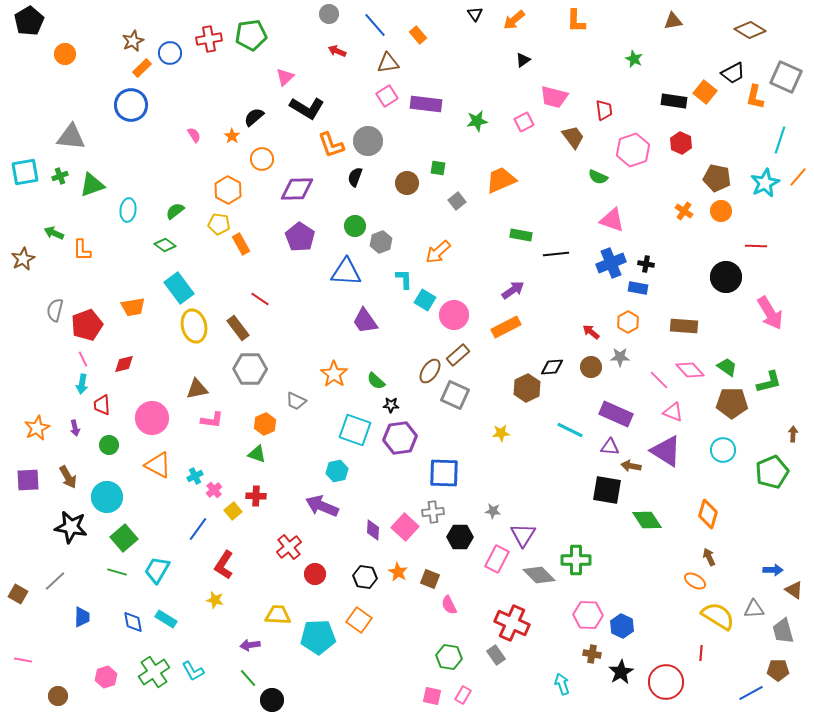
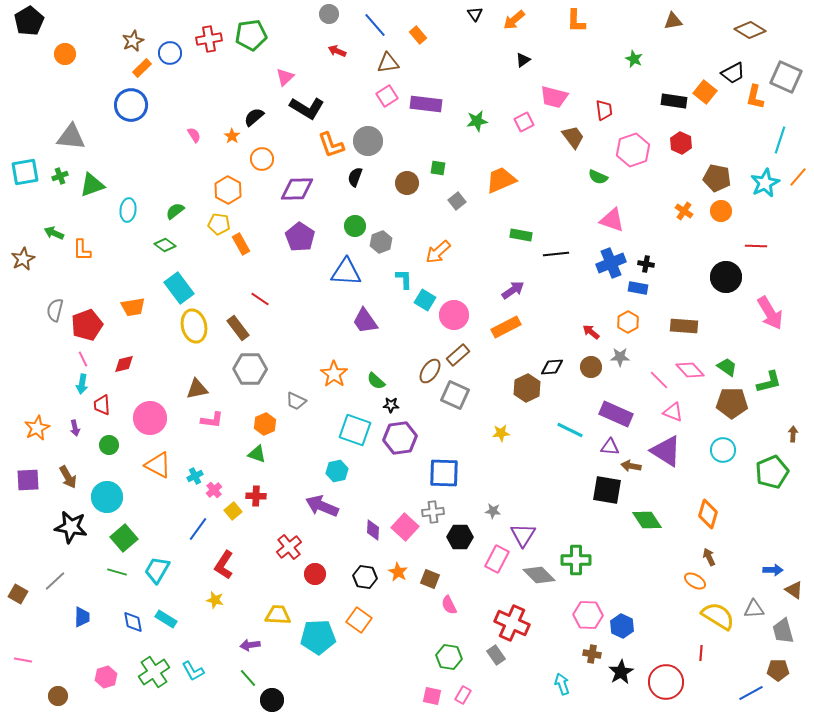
pink circle at (152, 418): moved 2 px left
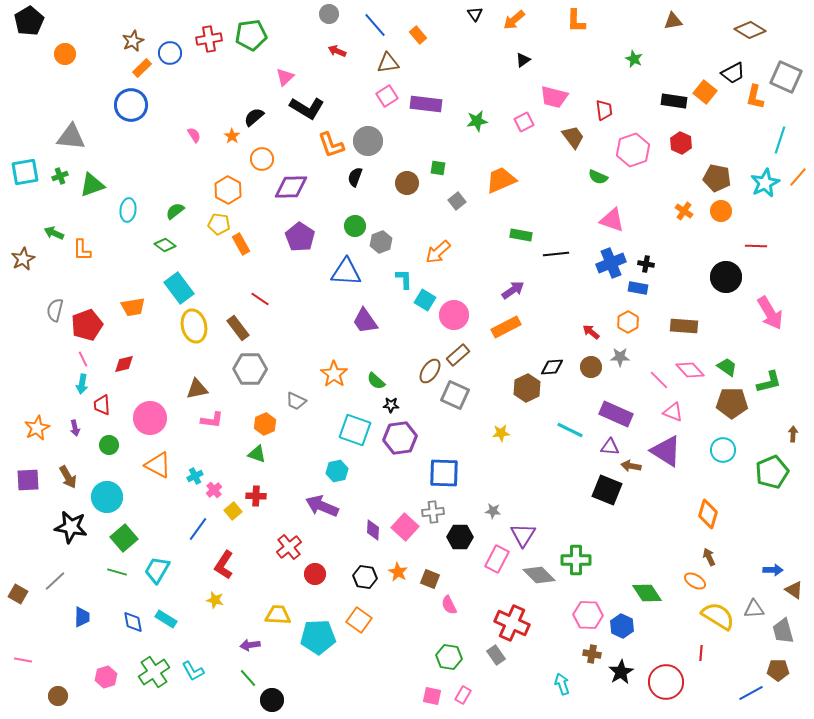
purple diamond at (297, 189): moved 6 px left, 2 px up
black square at (607, 490): rotated 12 degrees clockwise
green diamond at (647, 520): moved 73 px down
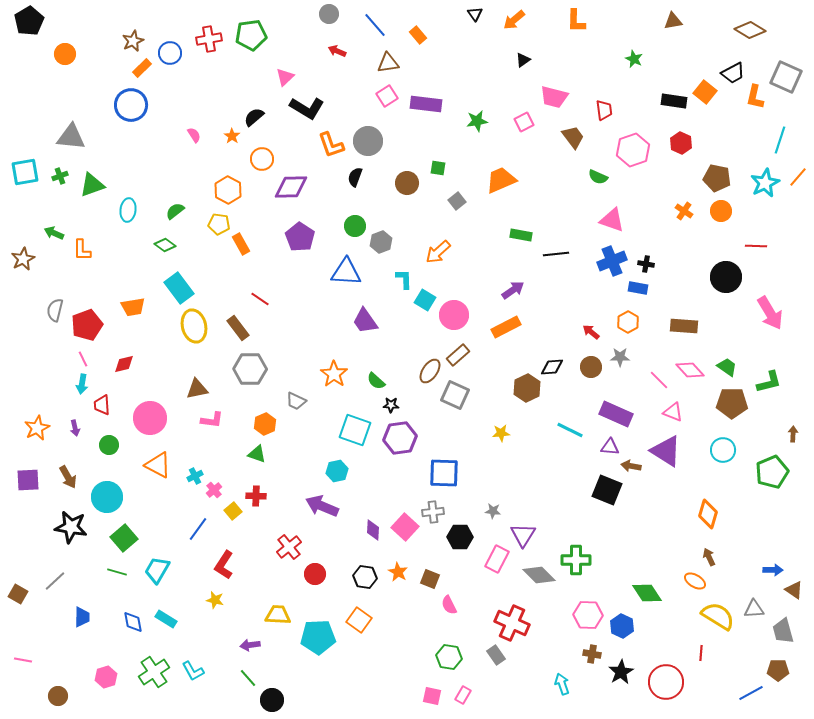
blue cross at (611, 263): moved 1 px right, 2 px up
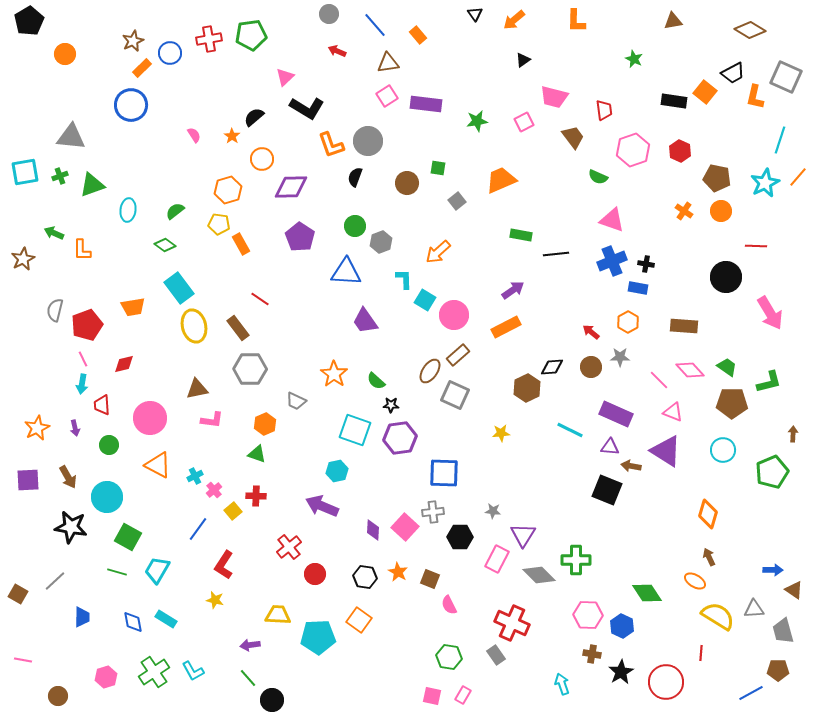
red hexagon at (681, 143): moved 1 px left, 8 px down
orange hexagon at (228, 190): rotated 16 degrees clockwise
green square at (124, 538): moved 4 px right, 1 px up; rotated 20 degrees counterclockwise
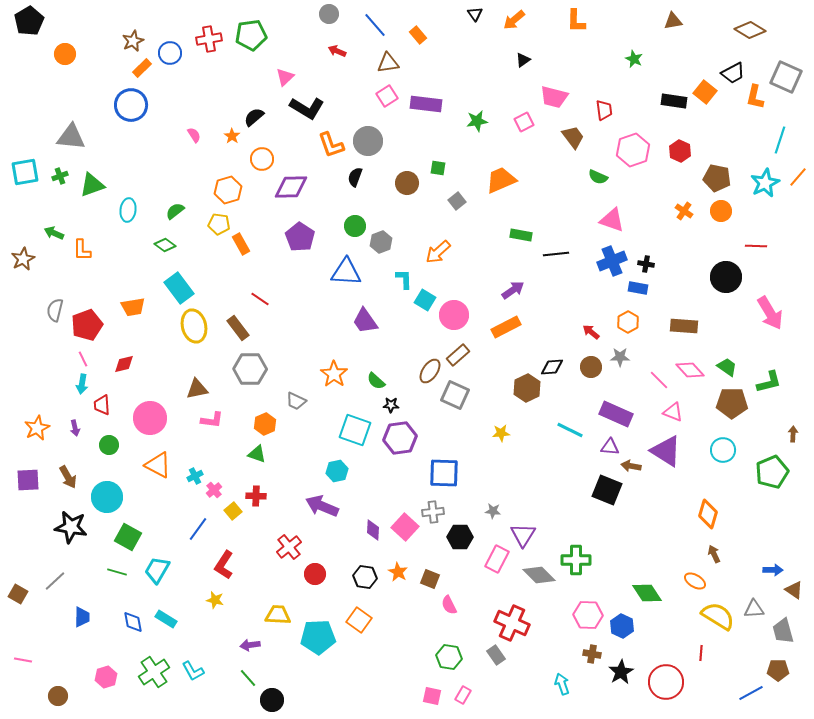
brown arrow at (709, 557): moved 5 px right, 3 px up
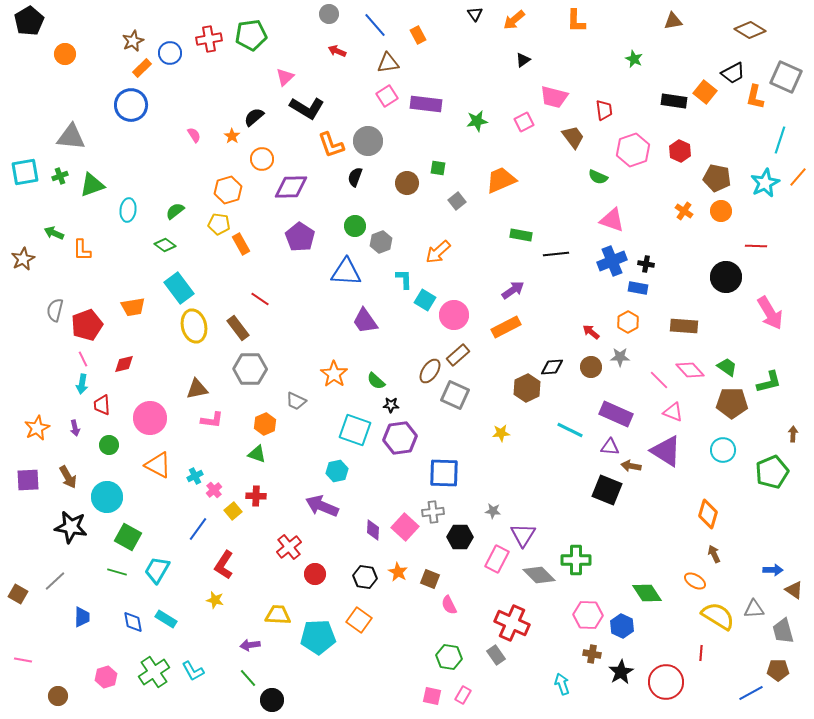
orange rectangle at (418, 35): rotated 12 degrees clockwise
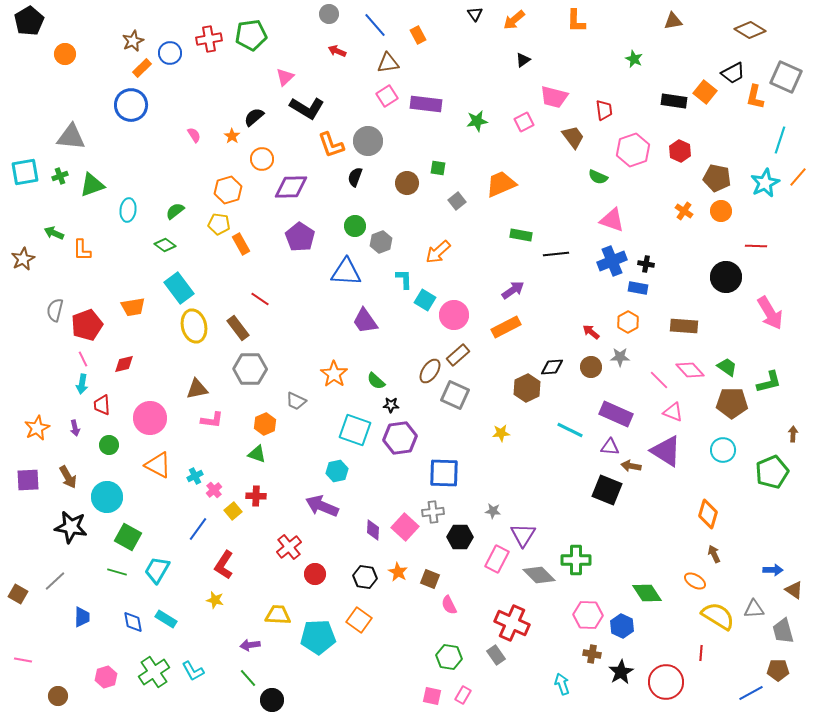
orange trapezoid at (501, 180): moved 4 px down
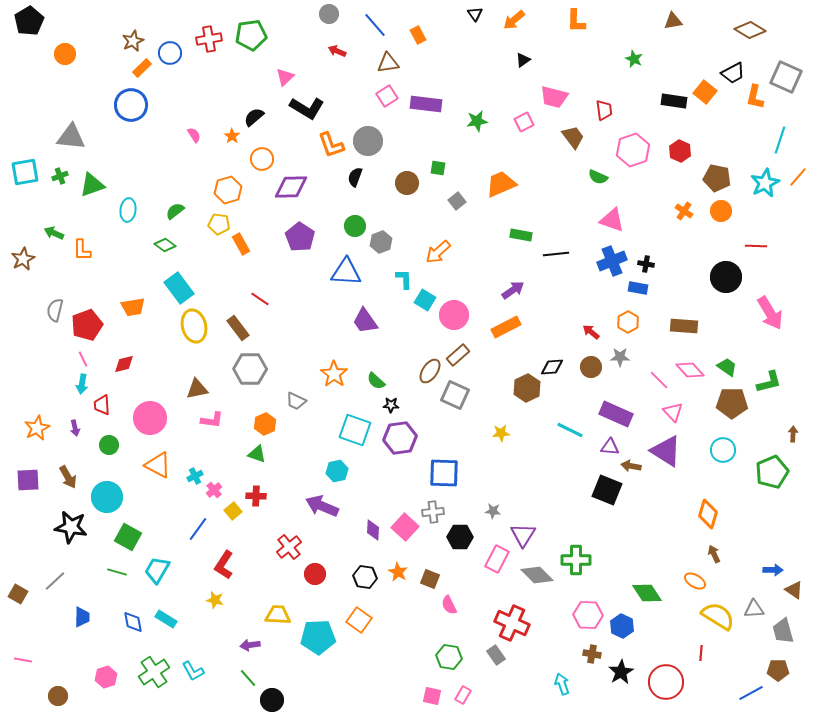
pink triangle at (673, 412): rotated 25 degrees clockwise
gray diamond at (539, 575): moved 2 px left
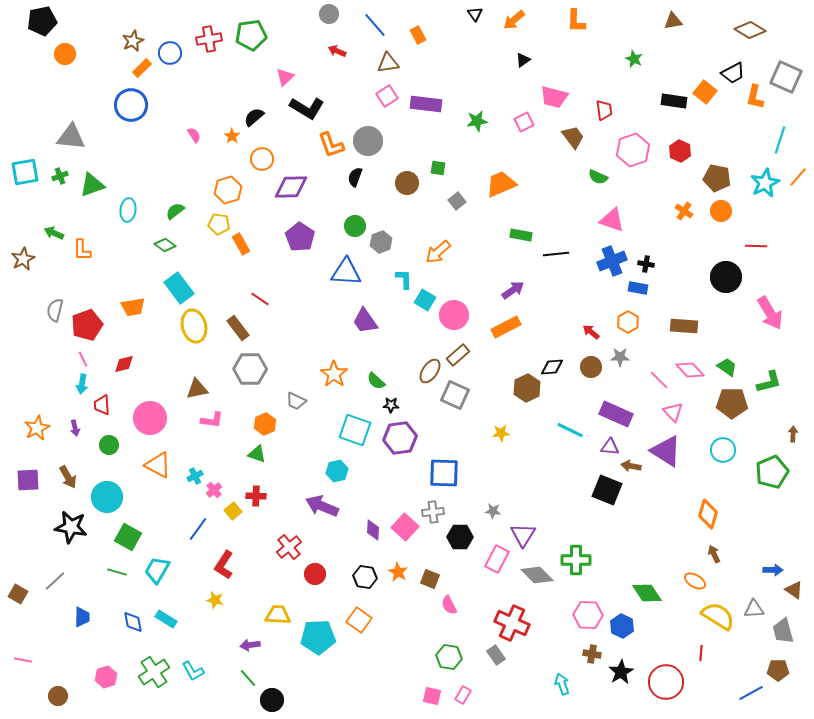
black pentagon at (29, 21): moved 13 px right; rotated 20 degrees clockwise
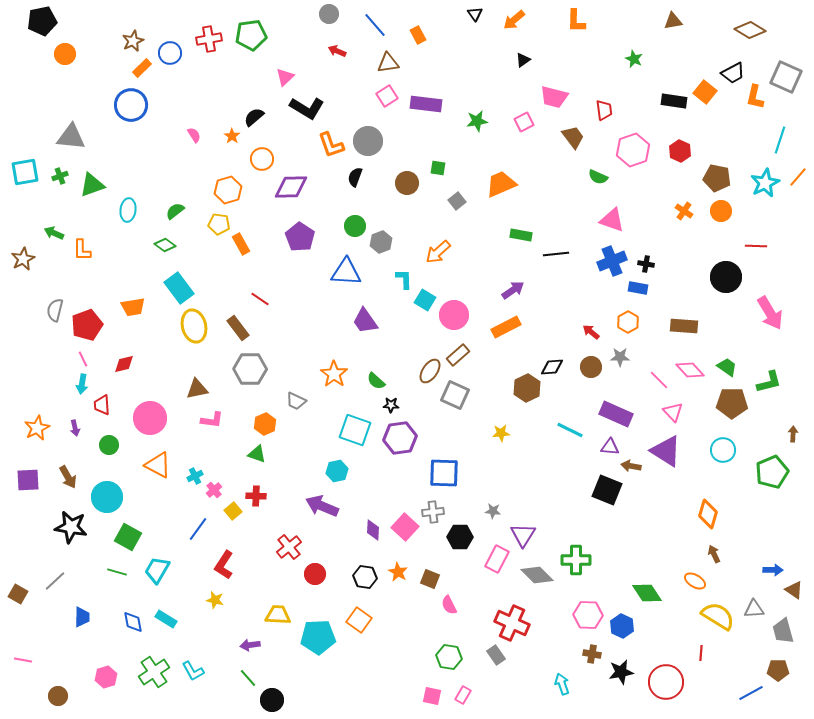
black star at (621, 672): rotated 20 degrees clockwise
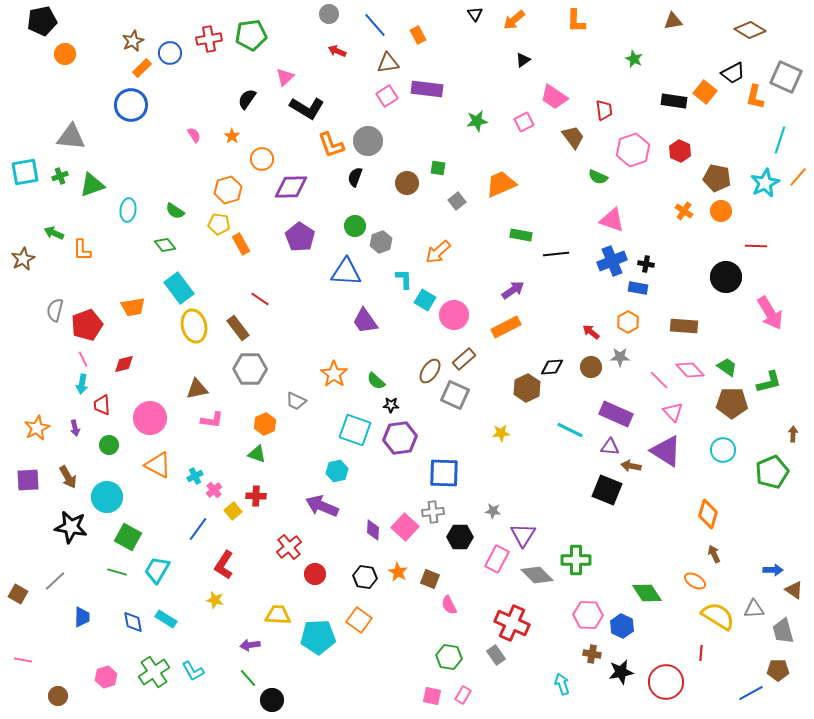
pink trapezoid at (554, 97): rotated 20 degrees clockwise
purple rectangle at (426, 104): moved 1 px right, 15 px up
black semicircle at (254, 117): moved 7 px left, 18 px up; rotated 15 degrees counterclockwise
green semicircle at (175, 211): rotated 108 degrees counterclockwise
green diamond at (165, 245): rotated 15 degrees clockwise
brown rectangle at (458, 355): moved 6 px right, 4 px down
